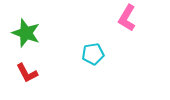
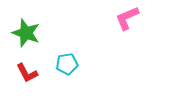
pink L-shape: rotated 36 degrees clockwise
cyan pentagon: moved 26 px left, 10 px down
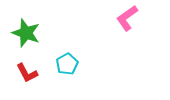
pink L-shape: rotated 12 degrees counterclockwise
cyan pentagon: rotated 20 degrees counterclockwise
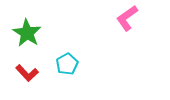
green star: moved 1 px right; rotated 12 degrees clockwise
red L-shape: rotated 15 degrees counterclockwise
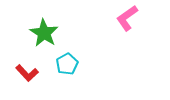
green star: moved 17 px right
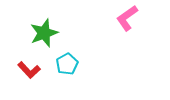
green star: rotated 20 degrees clockwise
red L-shape: moved 2 px right, 3 px up
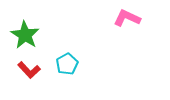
pink L-shape: rotated 60 degrees clockwise
green star: moved 19 px left, 2 px down; rotated 20 degrees counterclockwise
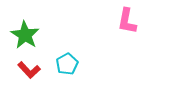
pink L-shape: moved 3 px down; rotated 104 degrees counterclockwise
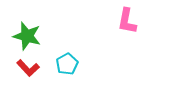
green star: moved 2 px right, 1 px down; rotated 16 degrees counterclockwise
red L-shape: moved 1 px left, 2 px up
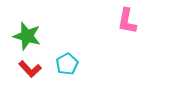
red L-shape: moved 2 px right, 1 px down
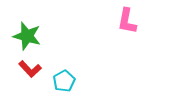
cyan pentagon: moved 3 px left, 17 px down
